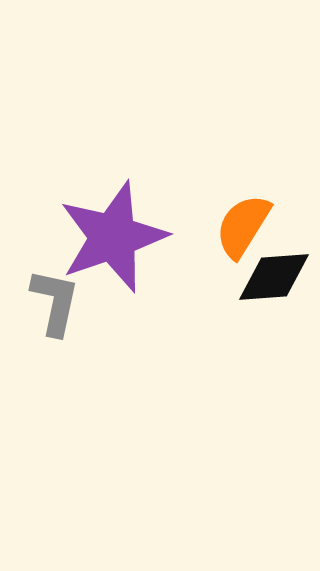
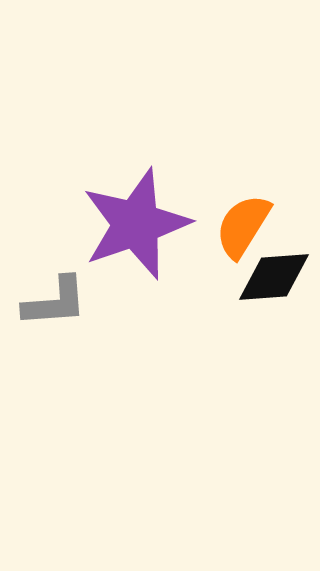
purple star: moved 23 px right, 13 px up
gray L-shape: rotated 74 degrees clockwise
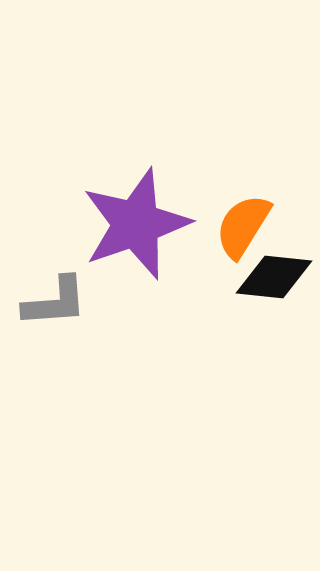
black diamond: rotated 10 degrees clockwise
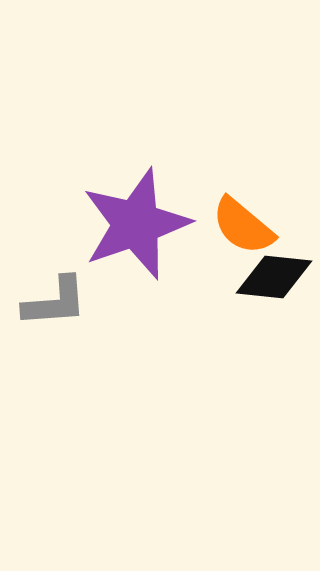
orange semicircle: rotated 82 degrees counterclockwise
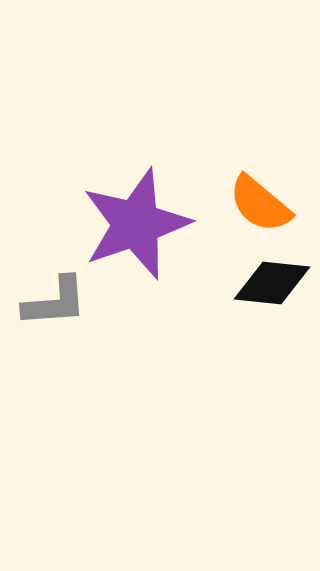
orange semicircle: moved 17 px right, 22 px up
black diamond: moved 2 px left, 6 px down
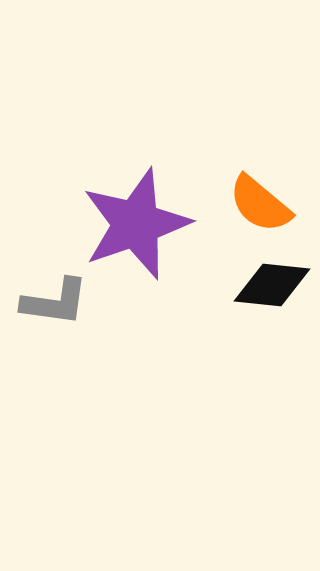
black diamond: moved 2 px down
gray L-shape: rotated 12 degrees clockwise
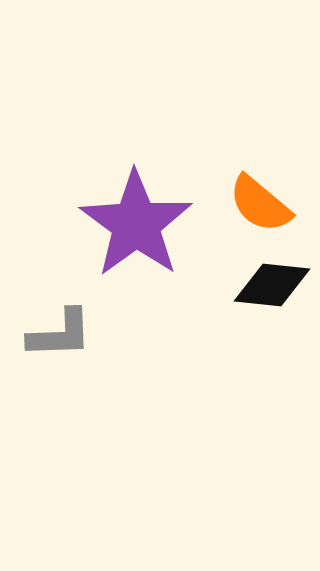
purple star: rotated 17 degrees counterclockwise
gray L-shape: moved 5 px right, 32 px down; rotated 10 degrees counterclockwise
